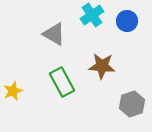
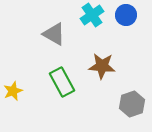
blue circle: moved 1 px left, 6 px up
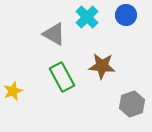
cyan cross: moved 5 px left, 2 px down; rotated 10 degrees counterclockwise
green rectangle: moved 5 px up
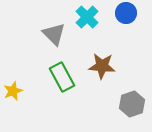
blue circle: moved 2 px up
gray triangle: rotated 15 degrees clockwise
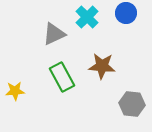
gray triangle: rotated 50 degrees clockwise
yellow star: moved 2 px right; rotated 18 degrees clockwise
gray hexagon: rotated 25 degrees clockwise
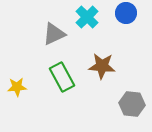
yellow star: moved 2 px right, 4 px up
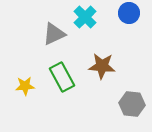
blue circle: moved 3 px right
cyan cross: moved 2 px left
yellow star: moved 8 px right, 1 px up
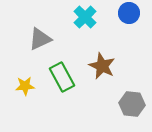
gray triangle: moved 14 px left, 5 px down
brown star: rotated 20 degrees clockwise
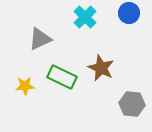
brown star: moved 1 px left, 2 px down
green rectangle: rotated 36 degrees counterclockwise
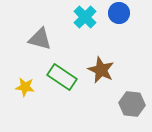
blue circle: moved 10 px left
gray triangle: rotated 40 degrees clockwise
brown star: moved 2 px down
green rectangle: rotated 8 degrees clockwise
yellow star: moved 1 px down; rotated 12 degrees clockwise
